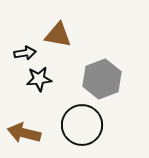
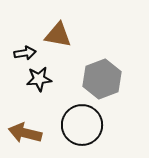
brown arrow: moved 1 px right
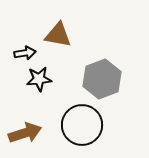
brown arrow: rotated 148 degrees clockwise
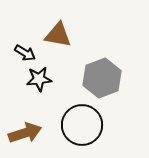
black arrow: rotated 40 degrees clockwise
gray hexagon: moved 1 px up
